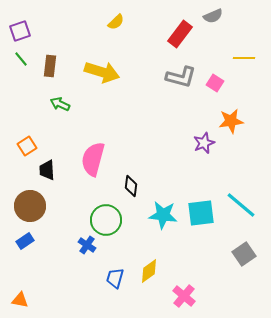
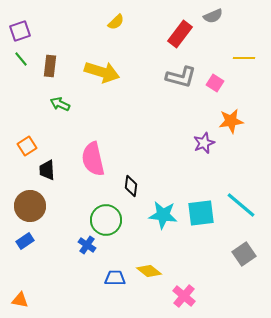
pink semicircle: rotated 28 degrees counterclockwise
yellow diamond: rotated 75 degrees clockwise
blue trapezoid: rotated 75 degrees clockwise
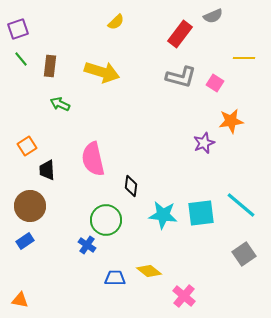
purple square: moved 2 px left, 2 px up
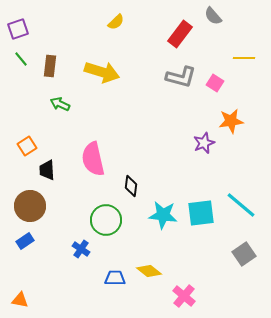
gray semicircle: rotated 72 degrees clockwise
blue cross: moved 6 px left, 4 px down
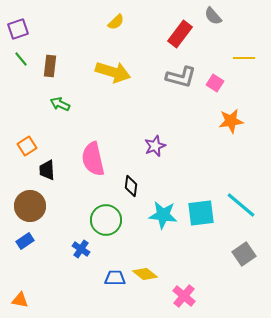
yellow arrow: moved 11 px right
purple star: moved 49 px left, 3 px down
yellow diamond: moved 4 px left, 3 px down
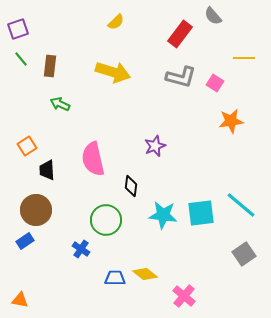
brown circle: moved 6 px right, 4 px down
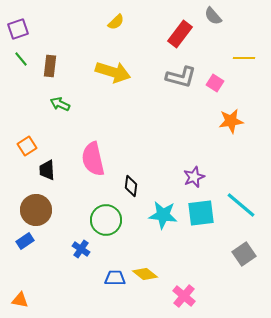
purple star: moved 39 px right, 31 px down
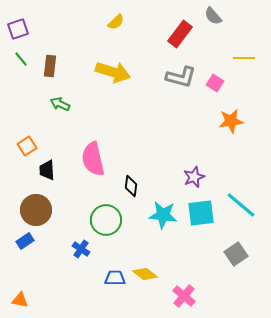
gray square: moved 8 px left
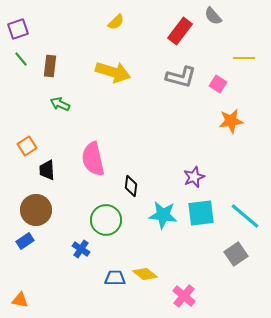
red rectangle: moved 3 px up
pink square: moved 3 px right, 1 px down
cyan line: moved 4 px right, 11 px down
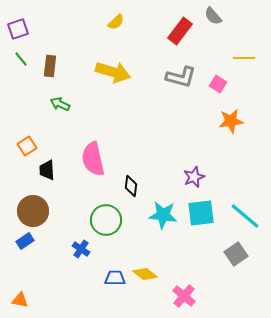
brown circle: moved 3 px left, 1 px down
